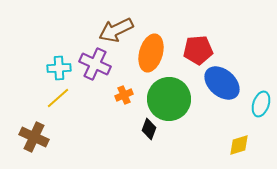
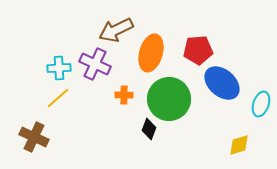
orange cross: rotated 24 degrees clockwise
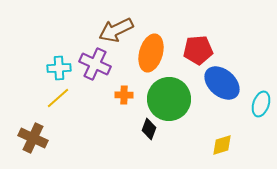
brown cross: moved 1 px left, 1 px down
yellow diamond: moved 17 px left
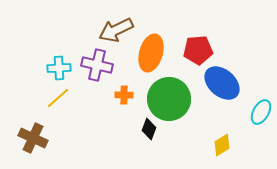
purple cross: moved 2 px right, 1 px down; rotated 12 degrees counterclockwise
cyan ellipse: moved 8 px down; rotated 10 degrees clockwise
yellow diamond: rotated 15 degrees counterclockwise
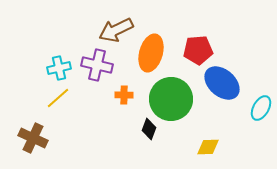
cyan cross: rotated 10 degrees counterclockwise
green circle: moved 2 px right
cyan ellipse: moved 4 px up
yellow diamond: moved 14 px left, 2 px down; rotated 30 degrees clockwise
